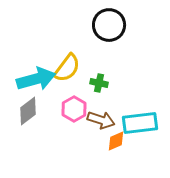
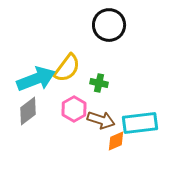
cyan arrow: rotated 6 degrees counterclockwise
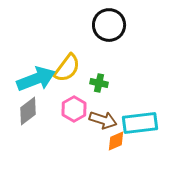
brown arrow: moved 2 px right
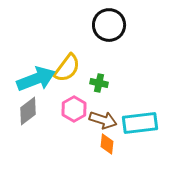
orange diamond: moved 9 px left, 3 px down; rotated 60 degrees counterclockwise
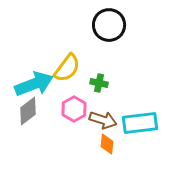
cyan arrow: moved 2 px left, 5 px down
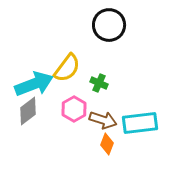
green cross: rotated 12 degrees clockwise
orange diamond: rotated 15 degrees clockwise
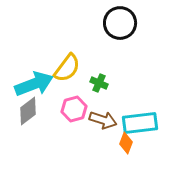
black circle: moved 11 px right, 2 px up
pink hexagon: rotated 15 degrees clockwise
orange diamond: moved 19 px right, 1 px up
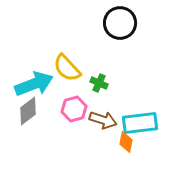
yellow semicircle: rotated 100 degrees clockwise
orange diamond: moved 1 px up; rotated 10 degrees counterclockwise
